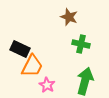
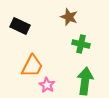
black rectangle: moved 23 px up
green arrow: rotated 8 degrees counterclockwise
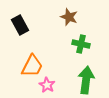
black rectangle: moved 1 px up; rotated 36 degrees clockwise
green arrow: moved 1 px right, 1 px up
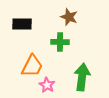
black rectangle: moved 2 px right, 1 px up; rotated 60 degrees counterclockwise
green cross: moved 21 px left, 2 px up; rotated 12 degrees counterclockwise
green arrow: moved 4 px left, 3 px up
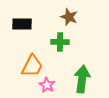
green arrow: moved 2 px down
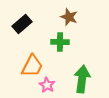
black rectangle: rotated 42 degrees counterclockwise
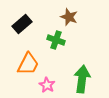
green cross: moved 4 px left, 2 px up; rotated 18 degrees clockwise
orange trapezoid: moved 4 px left, 2 px up
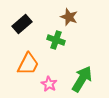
green arrow: rotated 24 degrees clockwise
pink star: moved 2 px right, 1 px up
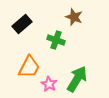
brown star: moved 5 px right
orange trapezoid: moved 1 px right, 3 px down
green arrow: moved 5 px left
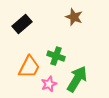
green cross: moved 16 px down
pink star: rotated 21 degrees clockwise
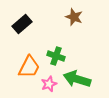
green arrow: rotated 104 degrees counterclockwise
